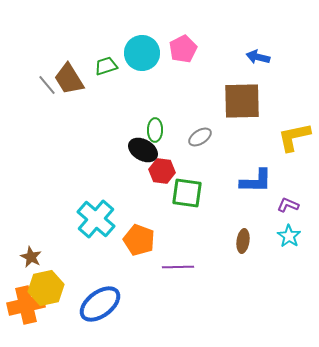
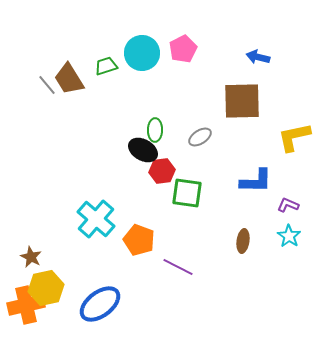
red hexagon: rotated 15 degrees counterclockwise
purple line: rotated 28 degrees clockwise
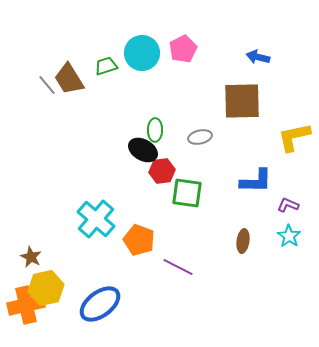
gray ellipse: rotated 20 degrees clockwise
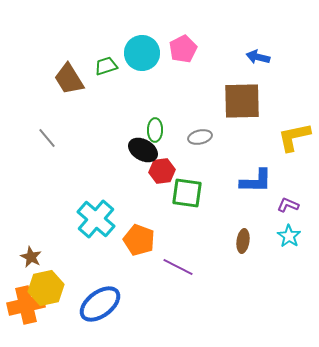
gray line: moved 53 px down
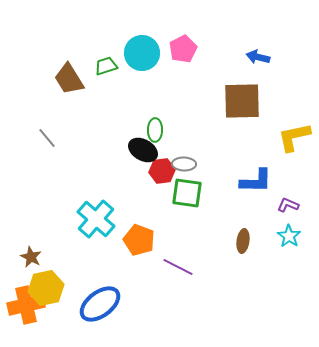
gray ellipse: moved 16 px left, 27 px down; rotated 15 degrees clockwise
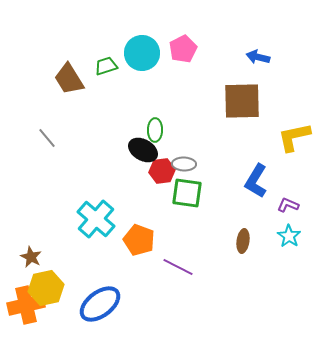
blue L-shape: rotated 120 degrees clockwise
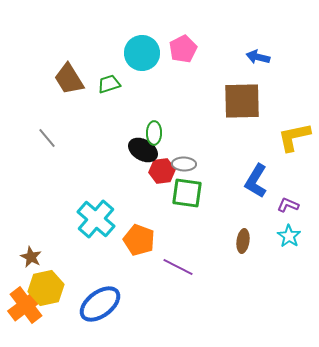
green trapezoid: moved 3 px right, 18 px down
green ellipse: moved 1 px left, 3 px down
orange cross: rotated 24 degrees counterclockwise
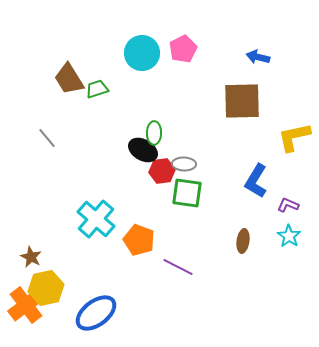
green trapezoid: moved 12 px left, 5 px down
blue ellipse: moved 4 px left, 9 px down
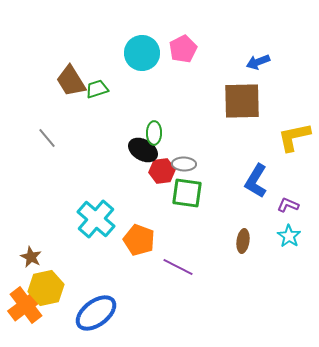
blue arrow: moved 5 px down; rotated 35 degrees counterclockwise
brown trapezoid: moved 2 px right, 2 px down
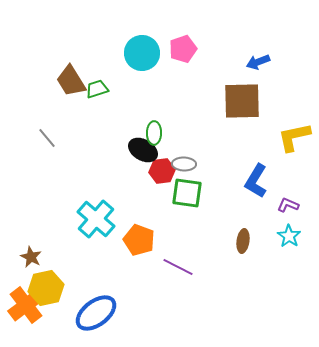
pink pentagon: rotated 8 degrees clockwise
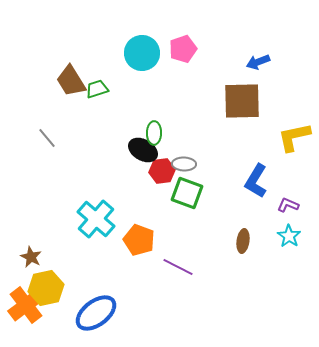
green square: rotated 12 degrees clockwise
